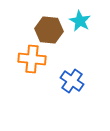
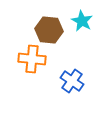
cyan star: moved 2 px right
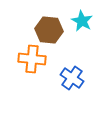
blue cross: moved 3 px up
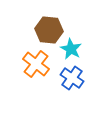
cyan star: moved 11 px left, 28 px down
orange cross: moved 4 px right, 5 px down; rotated 32 degrees clockwise
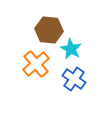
orange cross: rotated 12 degrees clockwise
blue cross: moved 2 px right, 1 px down
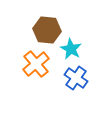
brown hexagon: moved 2 px left
blue cross: moved 2 px right, 1 px up
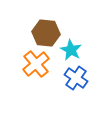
brown hexagon: moved 1 px left, 3 px down
cyan star: moved 1 px down
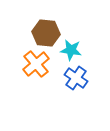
cyan star: rotated 20 degrees counterclockwise
